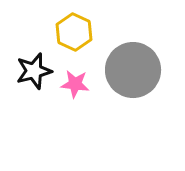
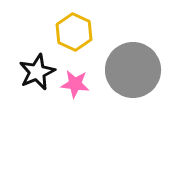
black star: moved 3 px right, 1 px down; rotated 9 degrees counterclockwise
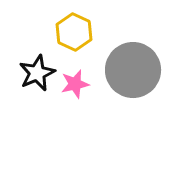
black star: moved 1 px down
pink star: rotated 20 degrees counterclockwise
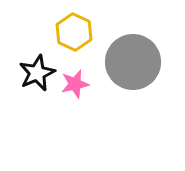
gray circle: moved 8 px up
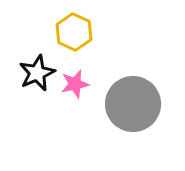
gray circle: moved 42 px down
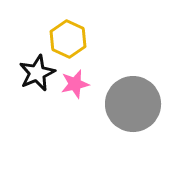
yellow hexagon: moved 6 px left, 7 px down
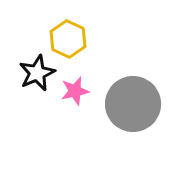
pink star: moved 7 px down
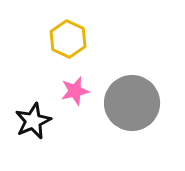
black star: moved 4 px left, 48 px down
gray circle: moved 1 px left, 1 px up
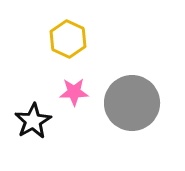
pink star: moved 1 px left, 1 px down; rotated 12 degrees clockwise
black star: rotated 6 degrees counterclockwise
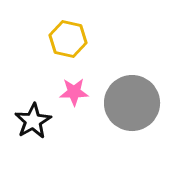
yellow hexagon: rotated 12 degrees counterclockwise
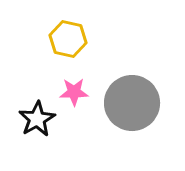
black star: moved 4 px right, 2 px up
